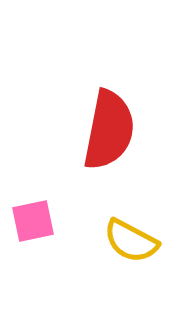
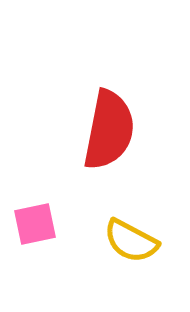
pink square: moved 2 px right, 3 px down
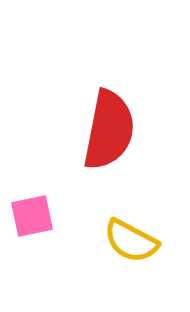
pink square: moved 3 px left, 8 px up
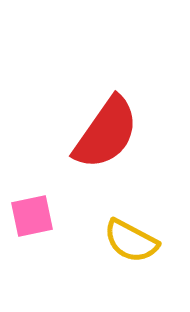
red semicircle: moved 3 px left, 3 px down; rotated 24 degrees clockwise
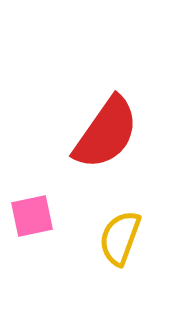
yellow semicircle: moved 11 px left, 3 px up; rotated 82 degrees clockwise
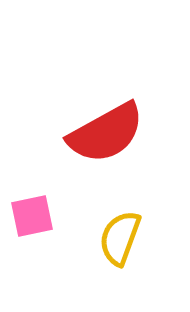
red semicircle: rotated 26 degrees clockwise
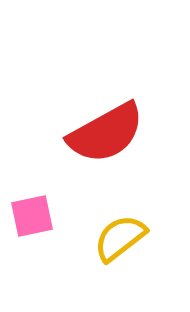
yellow semicircle: rotated 32 degrees clockwise
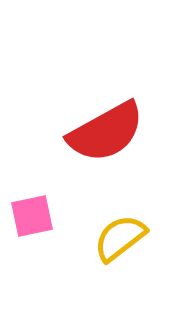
red semicircle: moved 1 px up
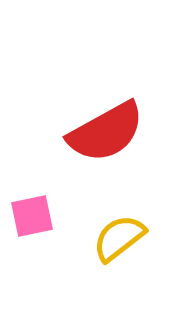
yellow semicircle: moved 1 px left
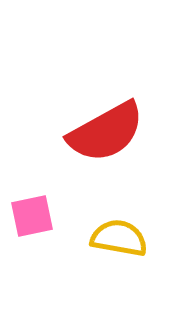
yellow semicircle: rotated 48 degrees clockwise
